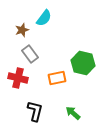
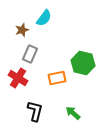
gray rectangle: rotated 60 degrees clockwise
red cross: rotated 18 degrees clockwise
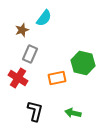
green arrow: rotated 28 degrees counterclockwise
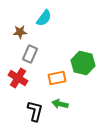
brown star: moved 2 px left, 2 px down; rotated 16 degrees clockwise
green arrow: moved 13 px left, 9 px up
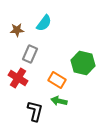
cyan semicircle: moved 5 px down
brown star: moved 3 px left, 2 px up
orange rectangle: moved 2 px down; rotated 42 degrees clockwise
green arrow: moved 1 px left, 3 px up
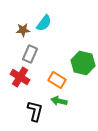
brown star: moved 6 px right
red cross: moved 2 px right, 1 px up
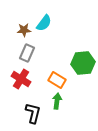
brown star: moved 1 px right
gray rectangle: moved 3 px left, 1 px up
green hexagon: rotated 20 degrees counterclockwise
red cross: moved 1 px right, 2 px down
green arrow: moved 2 px left; rotated 84 degrees clockwise
black L-shape: moved 2 px left, 2 px down
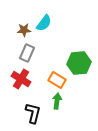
green hexagon: moved 4 px left
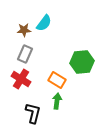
gray rectangle: moved 2 px left, 1 px down
green hexagon: moved 3 px right, 1 px up
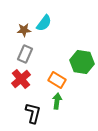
green hexagon: rotated 15 degrees clockwise
red cross: rotated 18 degrees clockwise
